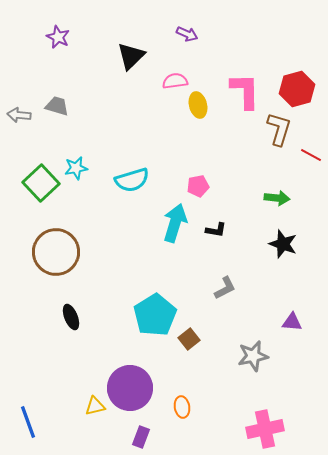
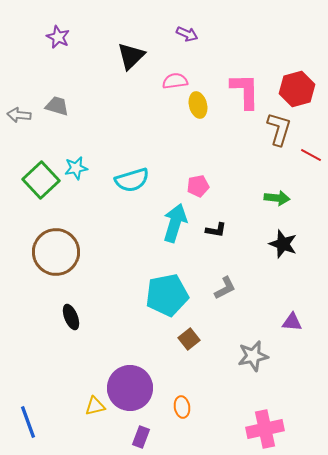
green square: moved 3 px up
cyan pentagon: moved 12 px right, 20 px up; rotated 21 degrees clockwise
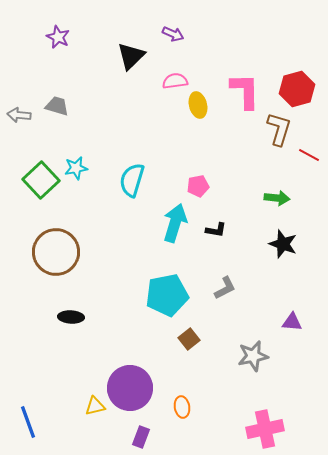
purple arrow: moved 14 px left
red line: moved 2 px left
cyan semicircle: rotated 124 degrees clockwise
black ellipse: rotated 65 degrees counterclockwise
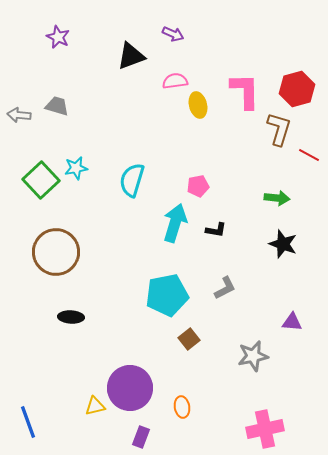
black triangle: rotated 24 degrees clockwise
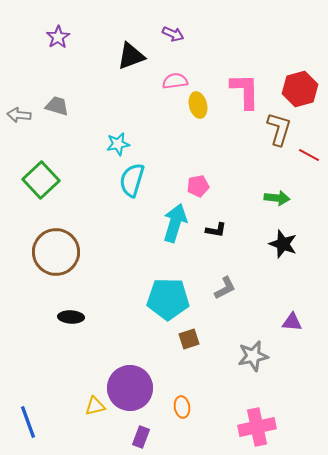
purple star: rotated 15 degrees clockwise
red hexagon: moved 3 px right
cyan star: moved 42 px right, 24 px up
cyan pentagon: moved 1 px right, 4 px down; rotated 12 degrees clockwise
brown square: rotated 20 degrees clockwise
pink cross: moved 8 px left, 2 px up
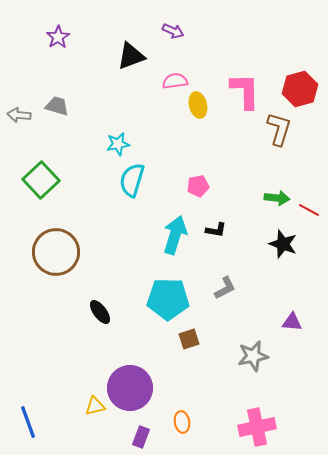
purple arrow: moved 3 px up
red line: moved 55 px down
cyan arrow: moved 12 px down
black ellipse: moved 29 px right, 5 px up; rotated 50 degrees clockwise
orange ellipse: moved 15 px down
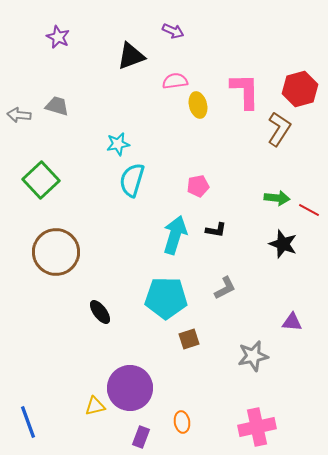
purple star: rotated 15 degrees counterclockwise
brown L-shape: rotated 16 degrees clockwise
cyan pentagon: moved 2 px left, 1 px up
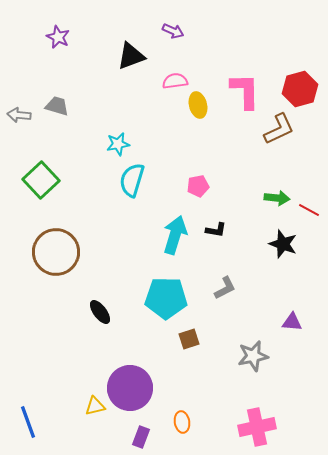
brown L-shape: rotated 32 degrees clockwise
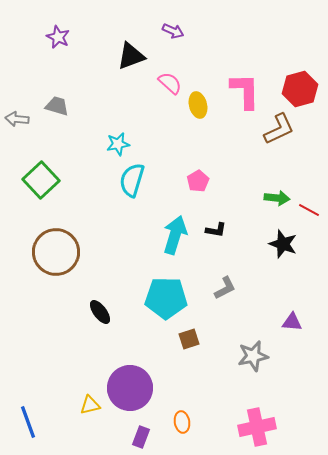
pink semicircle: moved 5 px left, 2 px down; rotated 50 degrees clockwise
gray arrow: moved 2 px left, 4 px down
pink pentagon: moved 5 px up; rotated 20 degrees counterclockwise
yellow triangle: moved 5 px left, 1 px up
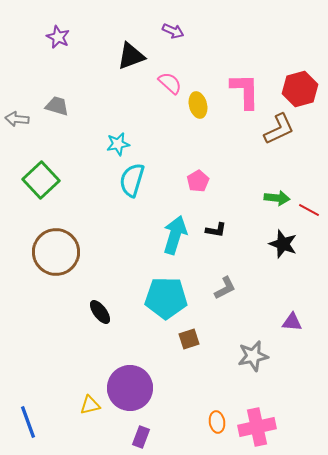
orange ellipse: moved 35 px right
